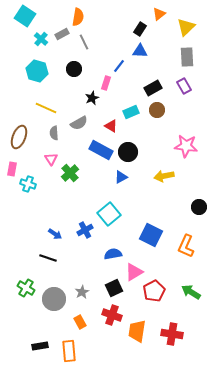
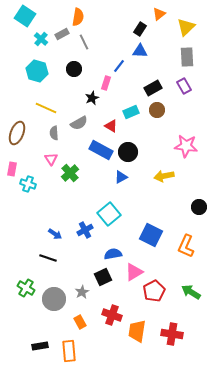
brown ellipse at (19, 137): moved 2 px left, 4 px up
black square at (114, 288): moved 11 px left, 11 px up
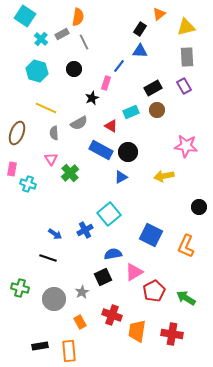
yellow triangle at (186, 27): rotated 30 degrees clockwise
green cross at (26, 288): moved 6 px left; rotated 18 degrees counterclockwise
green arrow at (191, 292): moved 5 px left, 6 px down
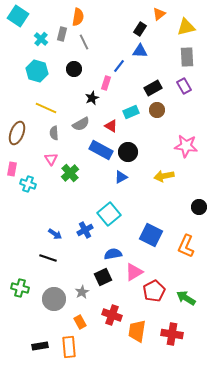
cyan square at (25, 16): moved 7 px left
gray rectangle at (62, 34): rotated 48 degrees counterclockwise
gray semicircle at (79, 123): moved 2 px right, 1 px down
orange rectangle at (69, 351): moved 4 px up
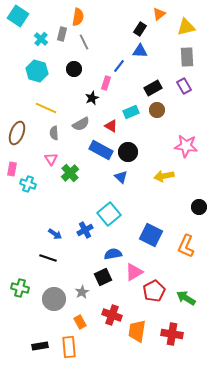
blue triangle at (121, 177): rotated 48 degrees counterclockwise
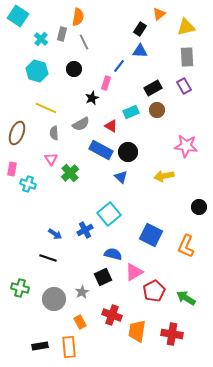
blue semicircle at (113, 254): rotated 24 degrees clockwise
